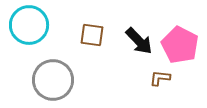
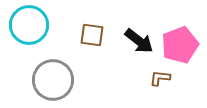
black arrow: rotated 8 degrees counterclockwise
pink pentagon: rotated 24 degrees clockwise
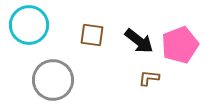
brown L-shape: moved 11 px left
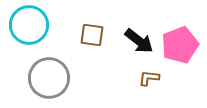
gray circle: moved 4 px left, 2 px up
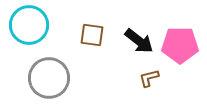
pink pentagon: rotated 21 degrees clockwise
brown L-shape: rotated 20 degrees counterclockwise
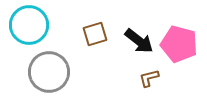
brown square: moved 3 px right, 1 px up; rotated 25 degrees counterclockwise
pink pentagon: moved 1 px left, 1 px up; rotated 15 degrees clockwise
gray circle: moved 6 px up
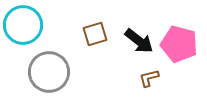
cyan circle: moved 6 px left
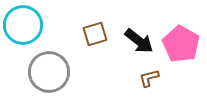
pink pentagon: moved 2 px right; rotated 15 degrees clockwise
